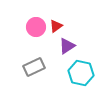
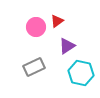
red triangle: moved 1 px right, 5 px up
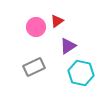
purple triangle: moved 1 px right
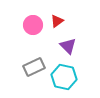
pink circle: moved 3 px left, 2 px up
purple triangle: rotated 42 degrees counterclockwise
cyan hexagon: moved 17 px left, 4 px down
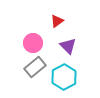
pink circle: moved 18 px down
gray rectangle: moved 1 px right; rotated 15 degrees counterclockwise
cyan hexagon: rotated 20 degrees clockwise
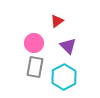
pink circle: moved 1 px right
gray rectangle: rotated 40 degrees counterclockwise
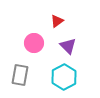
gray rectangle: moved 15 px left, 8 px down
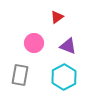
red triangle: moved 4 px up
purple triangle: rotated 24 degrees counterclockwise
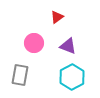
cyan hexagon: moved 8 px right
